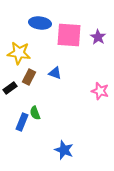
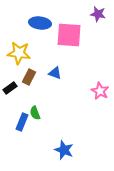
purple star: moved 23 px up; rotated 21 degrees counterclockwise
pink star: rotated 12 degrees clockwise
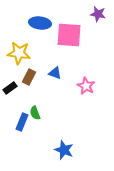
pink star: moved 14 px left, 5 px up
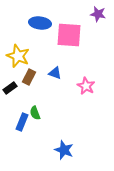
yellow star: moved 1 px left, 3 px down; rotated 15 degrees clockwise
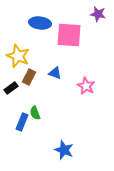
black rectangle: moved 1 px right
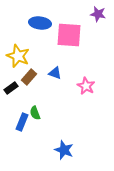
brown rectangle: rotated 14 degrees clockwise
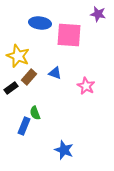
blue rectangle: moved 2 px right, 4 px down
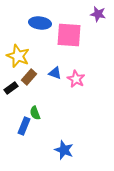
pink star: moved 10 px left, 7 px up
